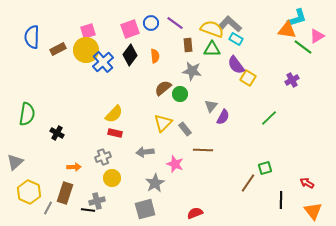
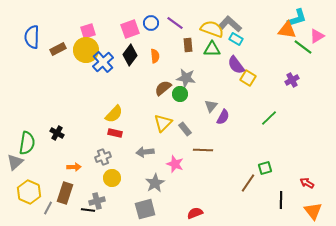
gray star at (192, 71): moved 6 px left, 7 px down
green semicircle at (27, 114): moved 29 px down
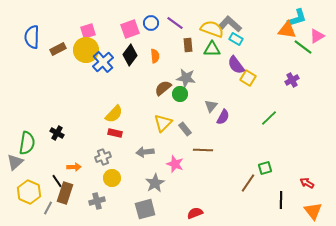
black line at (88, 210): moved 31 px left, 29 px up; rotated 48 degrees clockwise
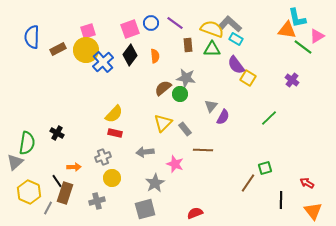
cyan L-shape at (297, 18): rotated 95 degrees clockwise
purple cross at (292, 80): rotated 24 degrees counterclockwise
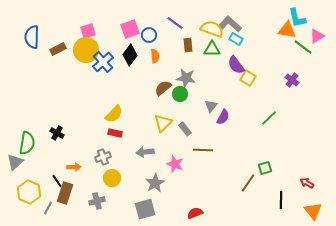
blue circle at (151, 23): moved 2 px left, 12 px down
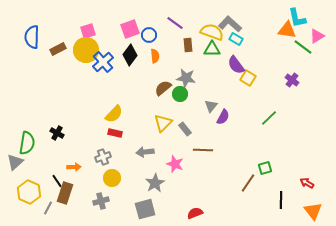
yellow semicircle at (212, 29): moved 3 px down
gray cross at (97, 201): moved 4 px right
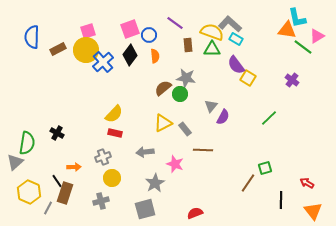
yellow triangle at (163, 123): rotated 18 degrees clockwise
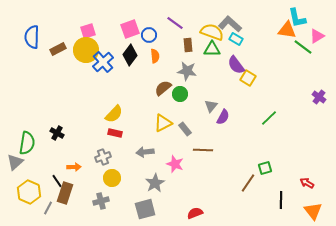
gray star at (186, 78): moved 1 px right, 7 px up
purple cross at (292, 80): moved 27 px right, 17 px down
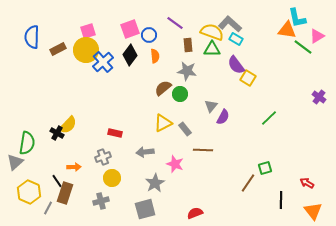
yellow semicircle at (114, 114): moved 46 px left, 11 px down
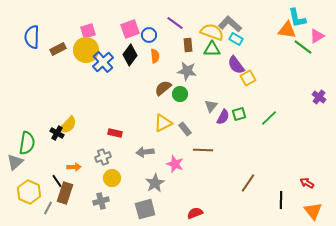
yellow square at (248, 78): rotated 28 degrees clockwise
green square at (265, 168): moved 26 px left, 54 px up
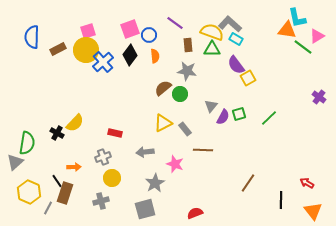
yellow semicircle at (68, 125): moved 7 px right, 2 px up
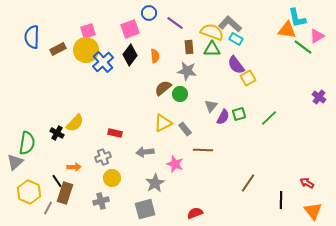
blue circle at (149, 35): moved 22 px up
brown rectangle at (188, 45): moved 1 px right, 2 px down
